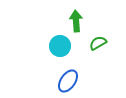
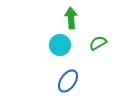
green arrow: moved 5 px left, 3 px up
cyan circle: moved 1 px up
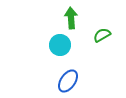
green semicircle: moved 4 px right, 8 px up
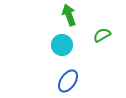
green arrow: moved 2 px left, 3 px up; rotated 15 degrees counterclockwise
cyan circle: moved 2 px right
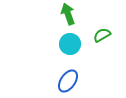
green arrow: moved 1 px left, 1 px up
cyan circle: moved 8 px right, 1 px up
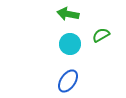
green arrow: rotated 60 degrees counterclockwise
green semicircle: moved 1 px left
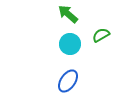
green arrow: rotated 30 degrees clockwise
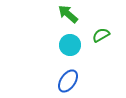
cyan circle: moved 1 px down
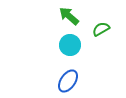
green arrow: moved 1 px right, 2 px down
green semicircle: moved 6 px up
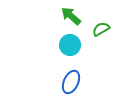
green arrow: moved 2 px right
blue ellipse: moved 3 px right, 1 px down; rotated 10 degrees counterclockwise
